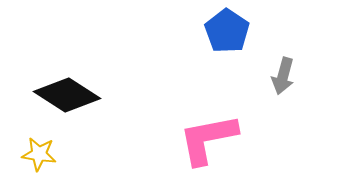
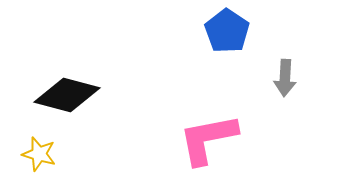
gray arrow: moved 2 px right, 2 px down; rotated 12 degrees counterclockwise
black diamond: rotated 18 degrees counterclockwise
yellow star: rotated 8 degrees clockwise
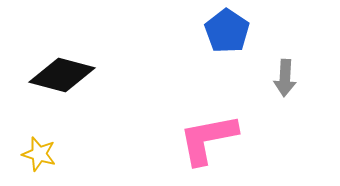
black diamond: moved 5 px left, 20 px up
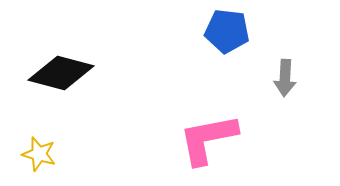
blue pentagon: rotated 27 degrees counterclockwise
black diamond: moved 1 px left, 2 px up
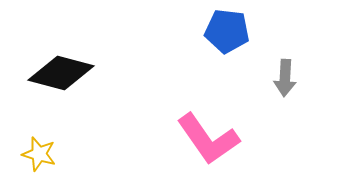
pink L-shape: rotated 114 degrees counterclockwise
